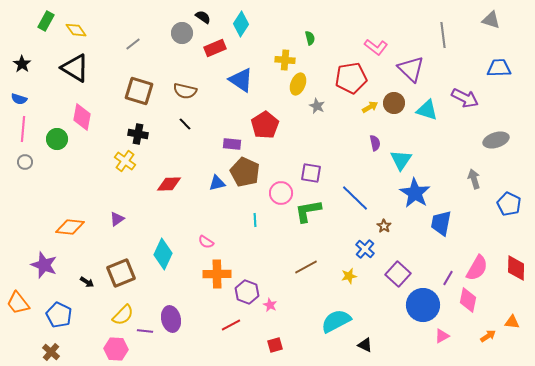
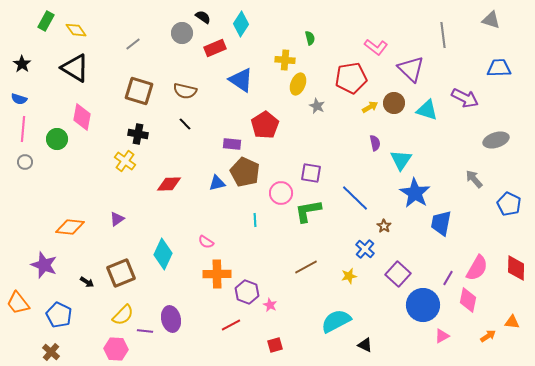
gray arrow at (474, 179): rotated 24 degrees counterclockwise
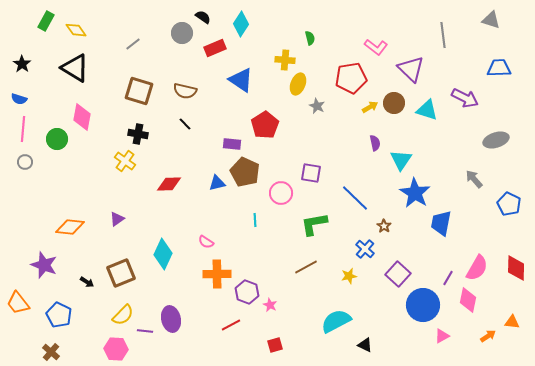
green L-shape at (308, 211): moved 6 px right, 13 px down
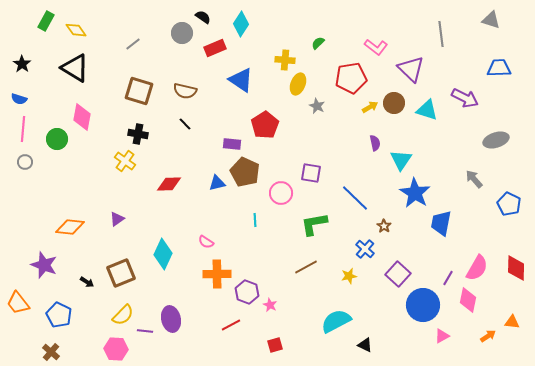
gray line at (443, 35): moved 2 px left, 1 px up
green semicircle at (310, 38): moved 8 px right, 5 px down; rotated 120 degrees counterclockwise
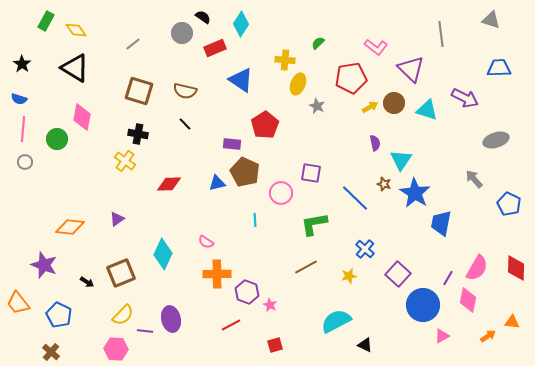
brown star at (384, 226): moved 42 px up; rotated 16 degrees counterclockwise
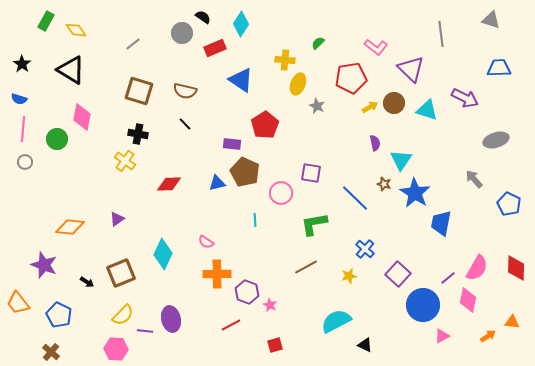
black triangle at (75, 68): moved 4 px left, 2 px down
purple line at (448, 278): rotated 21 degrees clockwise
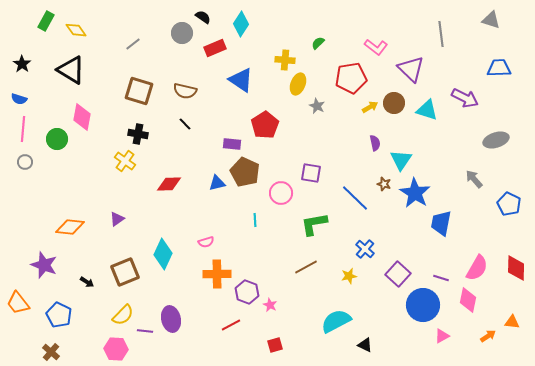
pink semicircle at (206, 242): rotated 49 degrees counterclockwise
brown square at (121, 273): moved 4 px right, 1 px up
purple line at (448, 278): moved 7 px left; rotated 56 degrees clockwise
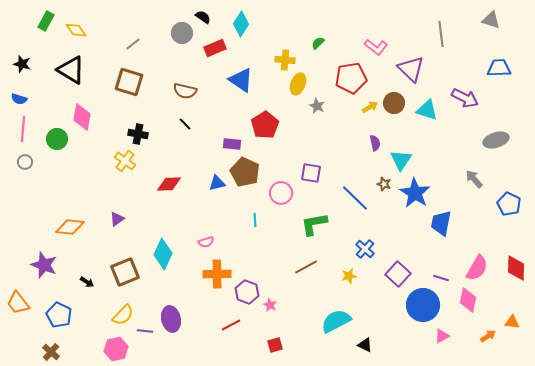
black star at (22, 64): rotated 18 degrees counterclockwise
brown square at (139, 91): moved 10 px left, 9 px up
pink hexagon at (116, 349): rotated 15 degrees counterclockwise
